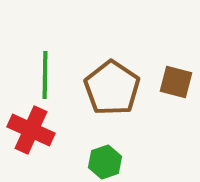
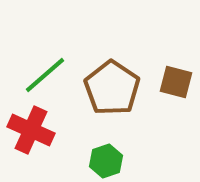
green line: rotated 48 degrees clockwise
green hexagon: moved 1 px right, 1 px up
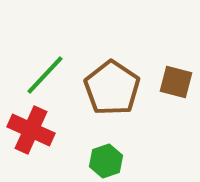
green line: rotated 6 degrees counterclockwise
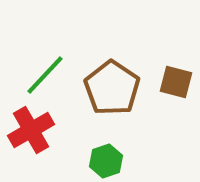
red cross: rotated 36 degrees clockwise
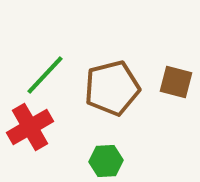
brown pentagon: rotated 24 degrees clockwise
red cross: moved 1 px left, 3 px up
green hexagon: rotated 16 degrees clockwise
